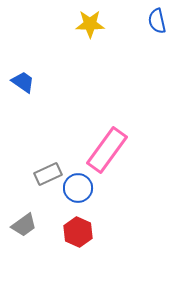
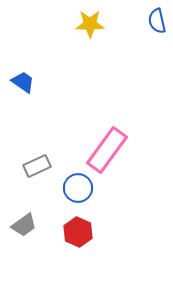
gray rectangle: moved 11 px left, 8 px up
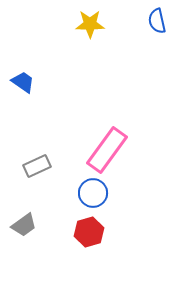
blue circle: moved 15 px right, 5 px down
red hexagon: moved 11 px right; rotated 20 degrees clockwise
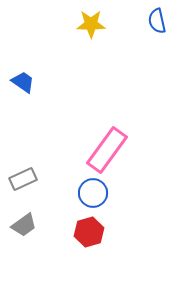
yellow star: moved 1 px right
gray rectangle: moved 14 px left, 13 px down
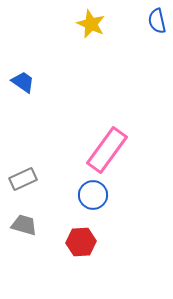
yellow star: rotated 24 degrees clockwise
blue circle: moved 2 px down
gray trapezoid: rotated 128 degrees counterclockwise
red hexagon: moved 8 px left, 10 px down; rotated 12 degrees clockwise
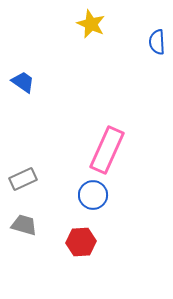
blue semicircle: moved 21 px down; rotated 10 degrees clockwise
pink rectangle: rotated 12 degrees counterclockwise
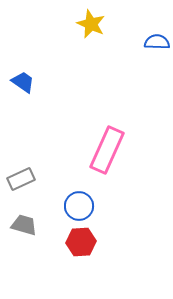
blue semicircle: rotated 95 degrees clockwise
gray rectangle: moved 2 px left
blue circle: moved 14 px left, 11 px down
